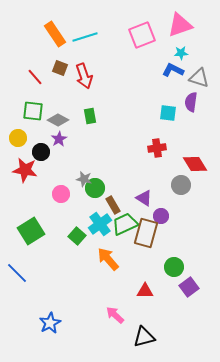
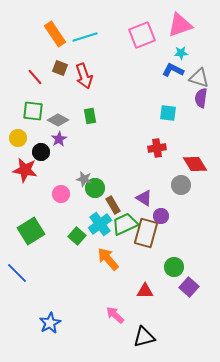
purple semicircle at (191, 102): moved 10 px right, 4 px up
purple square at (189, 287): rotated 12 degrees counterclockwise
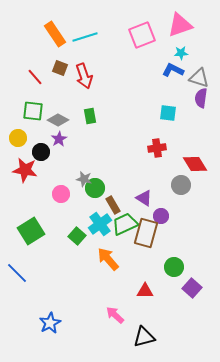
purple square at (189, 287): moved 3 px right, 1 px down
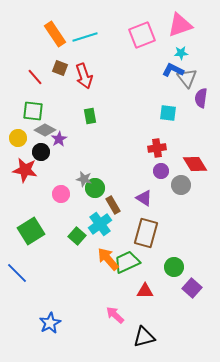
gray triangle at (199, 78): moved 12 px left; rotated 35 degrees clockwise
gray diamond at (58, 120): moved 13 px left, 10 px down
purple circle at (161, 216): moved 45 px up
green trapezoid at (125, 224): moved 2 px right, 38 px down
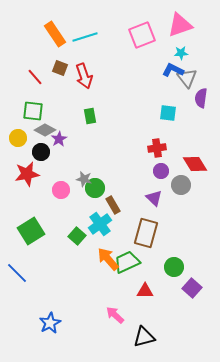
red star at (25, 170): moved 2 px right, 4 px down; rotated 20 degrees counterclockwise
pink circle at (61, 194): moved 4 px up
purple triangle at (144, 198): moved 10 px right; rotated 12 degrees clockwise
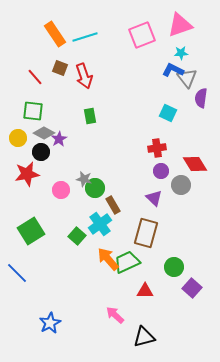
cyan square at (168, 113): rotated 18 degrees clockwise
gray diamond at (45, 130): moved 1 px left, 3 px down
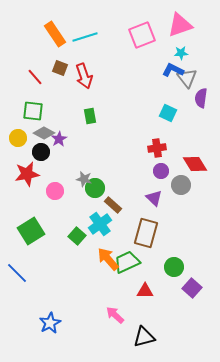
pink circle at (61, 190): moved 6 px left, 1 px down
brown rectangle at (113, 205): rotated 18 degrees counterclockwise
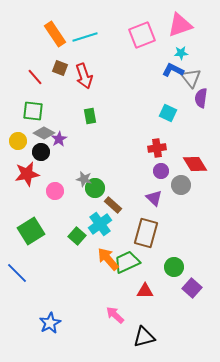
gray triangle at (187, 78): moved 4 px right
yellow circle at (18, 138): moved 3 px down
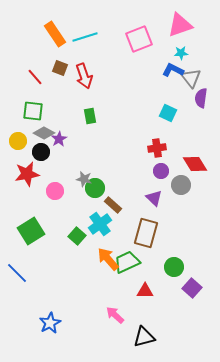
pink square at (142, 35): moved 3 px left, 4 px down
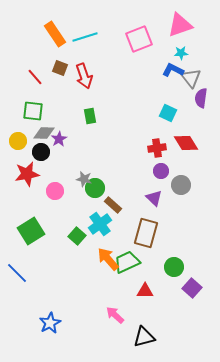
gray diamond at (44, 133): rotated 25 degrees counterclockwise
red diamond at (195, 164): moved 9 px left, 21 px up
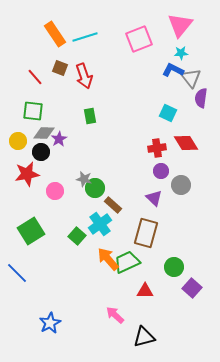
pink triangle at (180, 25): rotated 32 degrees counterclockwise
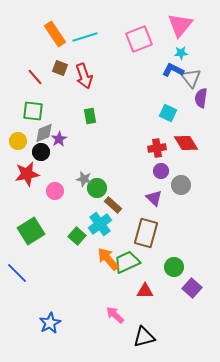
gray diamond at (44, 133): rotated 25 degrees counterclockwise
green circle at (95, 188): moved 2 px right
